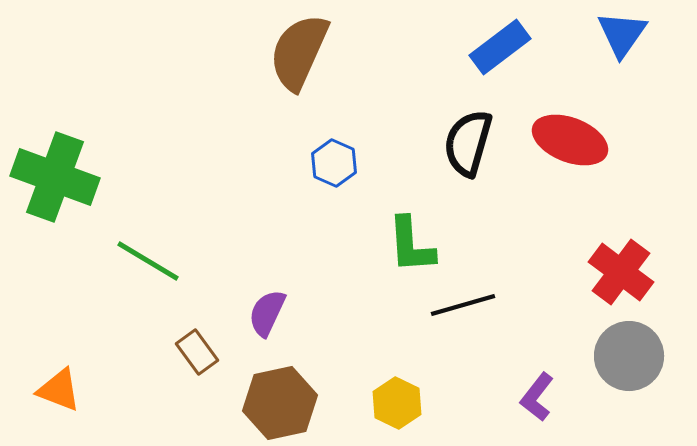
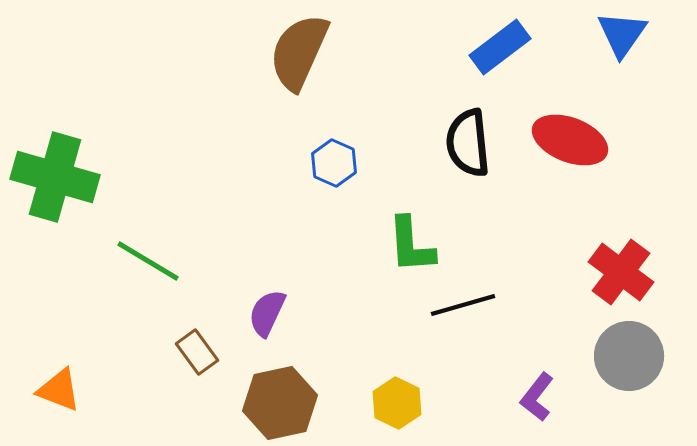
black semicircle: rotated 22 degrees counterclockwise
green cross: rotated 4 degrees counterclockwise
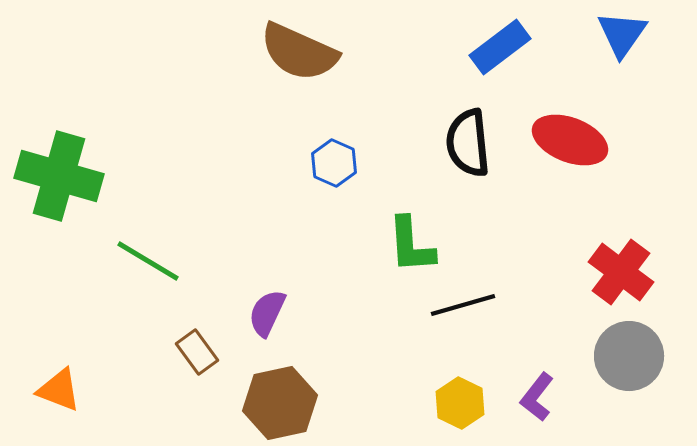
brown semicircle: rotated 90 degrees counterclockwise
green cross: moved 4 px right, 1 px up
yellow hexagon: moved 63 px right
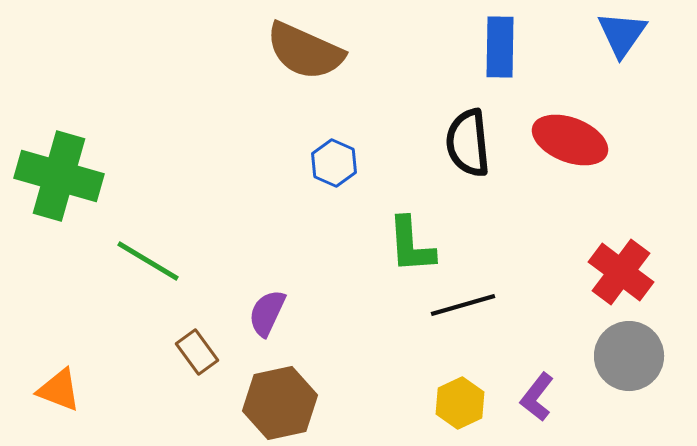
blue rectangle: rotated 52 degrees counterclockwise
brown semicircle: moved 6 px right, 1 px up
yellow hexagon: rotated 9 degrees clockwise
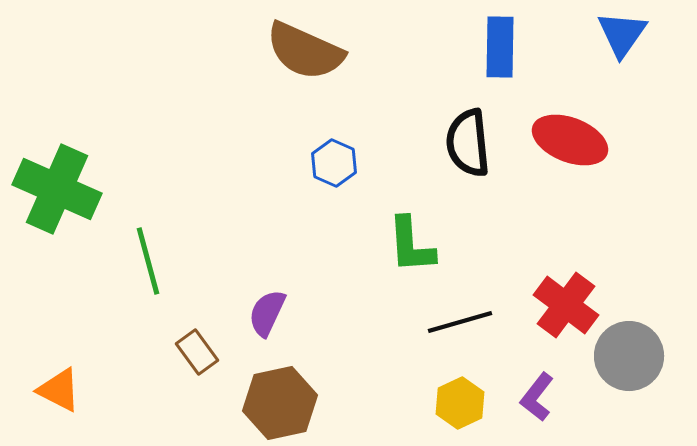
green cross: moved 2 px left, 13 px down; rotated 8 degrees clockwise
green line: rotated 44 degrees clockwise
red cross: moved 55 px left, 33 px down
black line: moved 3 px left, 17 px down
orange triangle: rotated 6 degrees clockwise
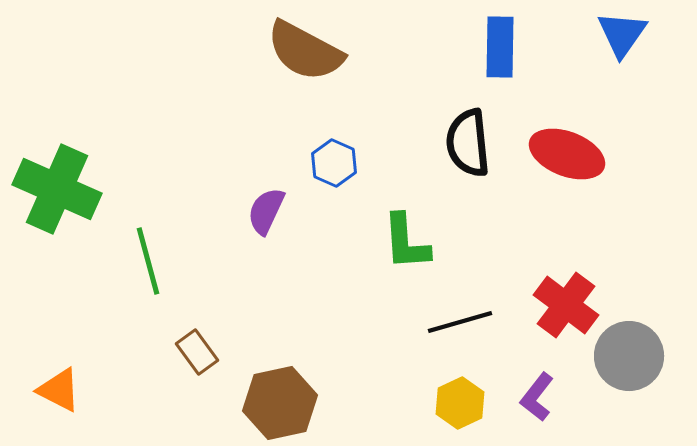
brown semicircle: rotated 4 degrees clockwise
red ellipse: moved 3 px left, 14 px down
green L-shape: moved 5 px left, 3 px up
purple semicircle: moved 1 px left, 102 px up
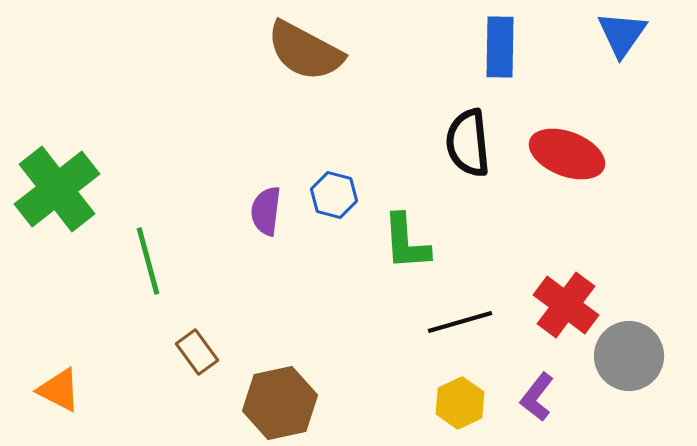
blue hexagon: moved 32 px down; rotated 9 degrees counterclockwise
green cross: rotated 28 degrees clockwise
purple semicircle: rotated 18 degrees counterclockwise
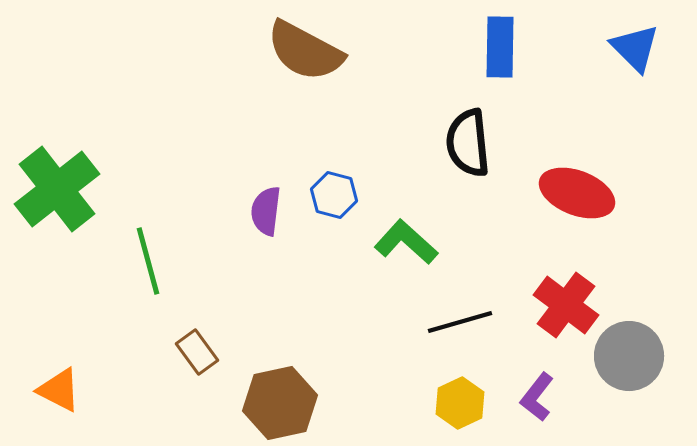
blue triangle: moved 13 px right, 14 px down; rotated 20 degrees counterclockwise
red ellipse: moved 10 px right, 39 px down
green L-shape: rotated 136 degrees clockwise
